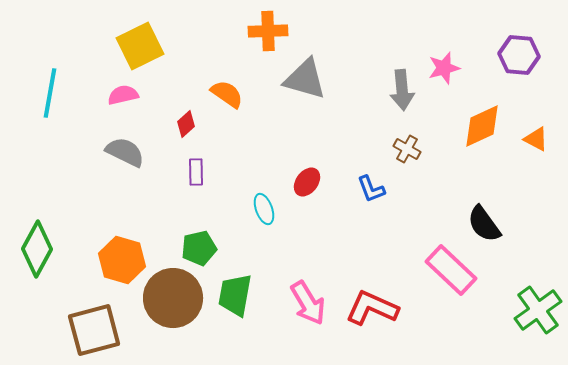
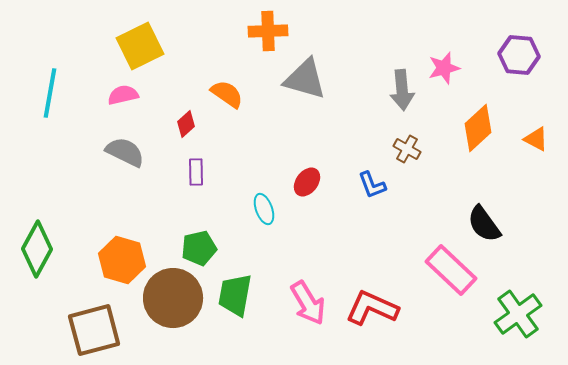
orange diamond: moved 4 px left, 2 px down; rotated 18 degrees counterclockwise
blue L-shape: moved 1 px right, 4 px up
green cross: moved 20 px left, 4 px down
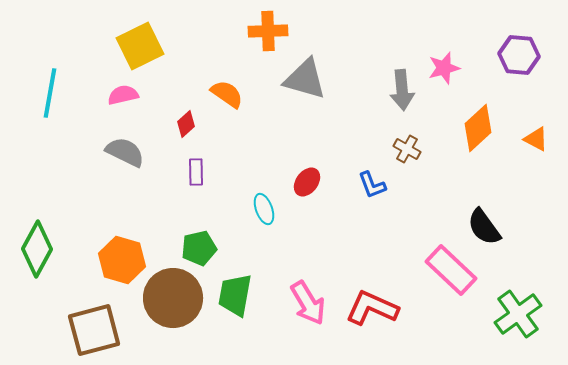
black semicircle: moved 3 px down
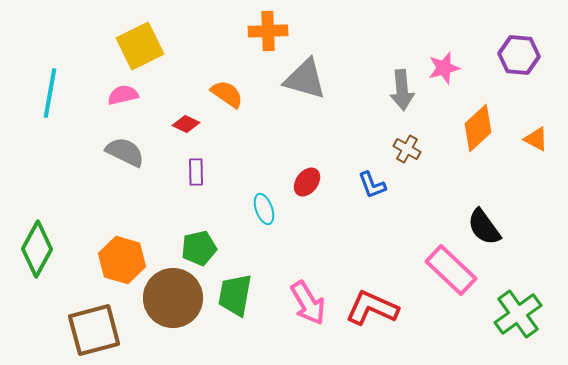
red diamond: rotated 68 degrees clockwise
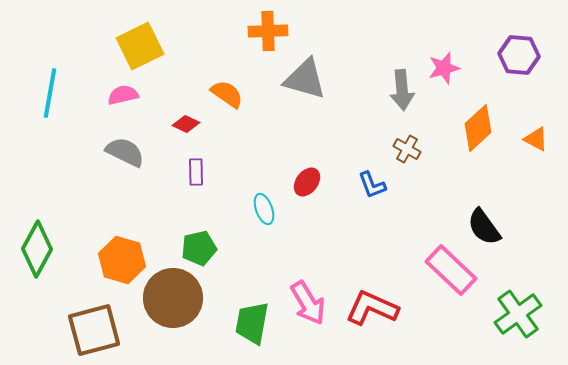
green trapezoid: moved 17 px right, 28 px down
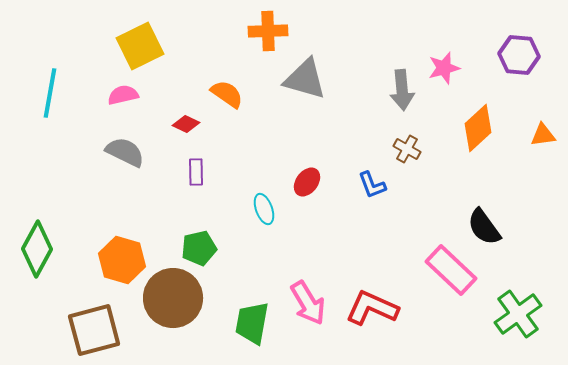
orange triangle: moved 7 px right, 4 px up; rotated 36 degrees counterclockwise
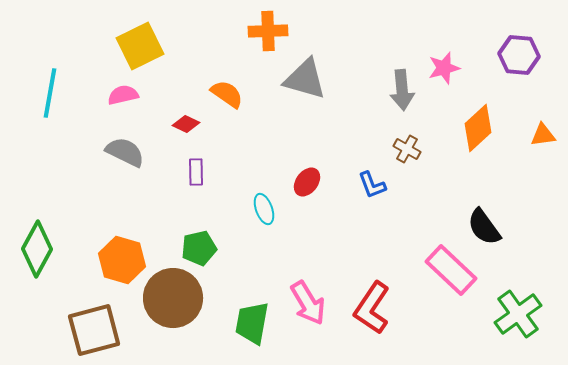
red L-shape: rotated 80 degrees counterclockwise
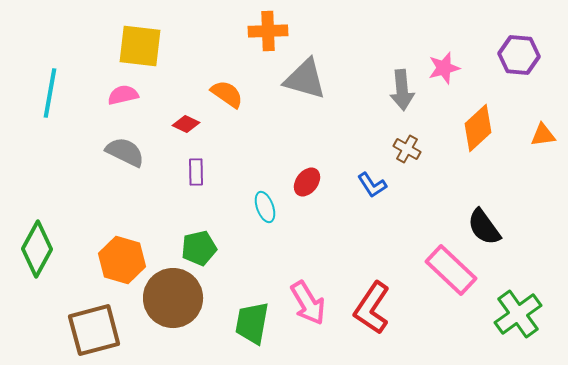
yellow square: rotated 33 degrees clockwise
blue L-shape: rotated 12 degrees counterclockwise
cyan ellipse: moved 1 px right, 2 px up
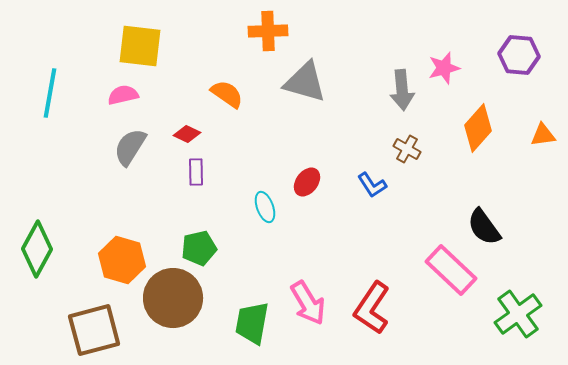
gray triangle: moved 3 px down
red diamond: moved 1 px right, 10 px down
orange diamond: rotated 6 degrees counterclockwise
gray semicircle: moved 5 px right, 5 px up; rotated 84 degrees counterclockwise
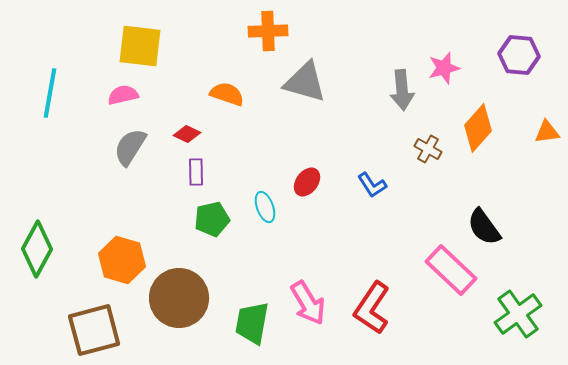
orange semicircle: rotated 16 degrees counterclockwise
orange triangle: moved 4 px right, 3 px up
brown cross: moved 21 px right
green pentagon: moved 13 px right, 29 px up
brown circle: moved 6 px right
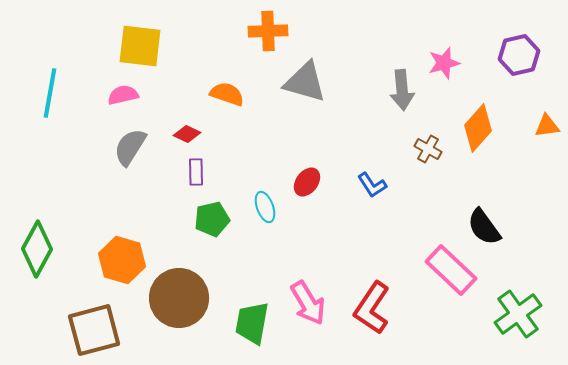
purple hexagon: rotated 18 degrees counterclockwise
pink star: moved 5 px up
orange triangle: moved 6 px up
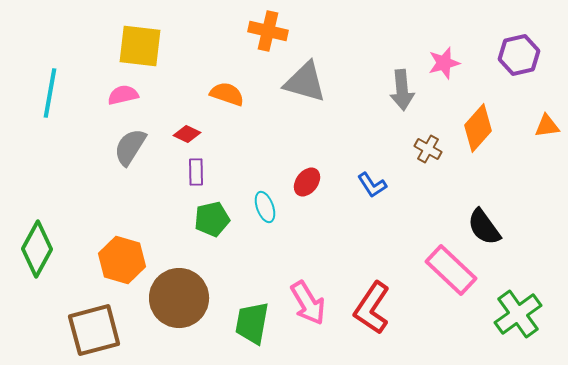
orange cross: rotated 15 degrees clockwise
